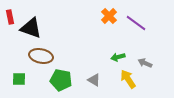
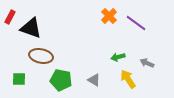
red rectangle: rotated 40 degrees clockwise
gray arrow: moved 2 px right
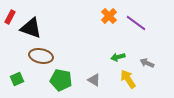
green square: moved 2 px left; rotated 24 degrees counterclockwise
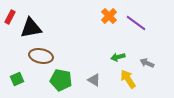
black triangle: rotated 30 degrees counterclockwise
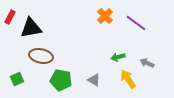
orange cross: moved 4 px left
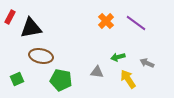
orange cross: moved 1 px right, 5 px down
gray triangle: moved 3 px right, 8 px up; rotated 24 degrees counterclockwise
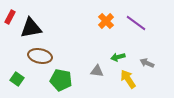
brown ellipse: moved 1 px left
gray triangle: moved 1 px up
green square: rotated 32 degrees counterclockwise
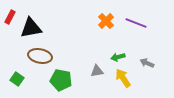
purple line: rotated 15 degrees counterclockwise
gray triangle: rotated 16 degrees counterclockwise
yellow arrow: moved 5 px left, 1 px up
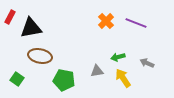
green pentagon: moved 3 px right
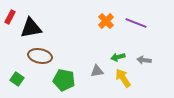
gray arrow: moved 3 px left, 3 px up; rotated 16 degrees counterclockwise
